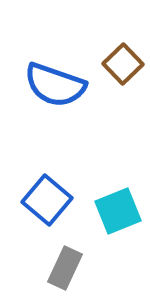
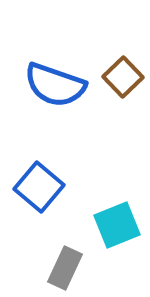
brown square: moved 13 px down
blue square: moved 8 px left, 13 px up
cyan square: moved 1 px left, 14 px down
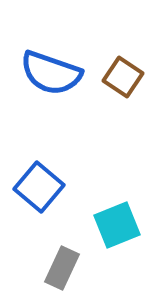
brown square: rotated 12 degrees counterclockwise
blue semicircle: moved 4 px left, 12 px up
gray rectangle: moved 3 px left
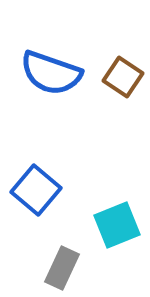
blue square: moved 3 px left, 3 px down
